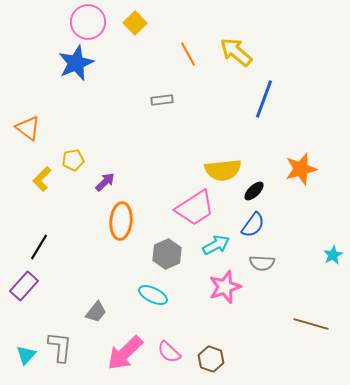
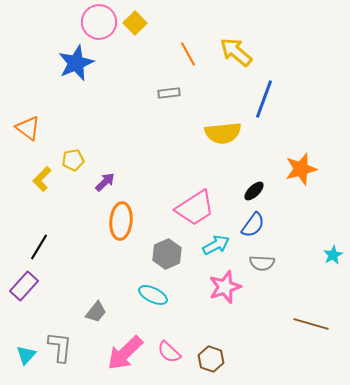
pink circle: moved 11 px right
gray rectangle: moved 7 px right, 7 px up
yellow semicircle: moved 37 px up
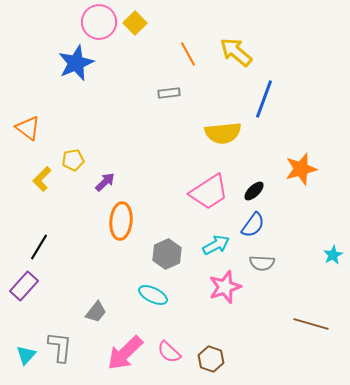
pink trapezoid: moved 14 px right, 16 px up
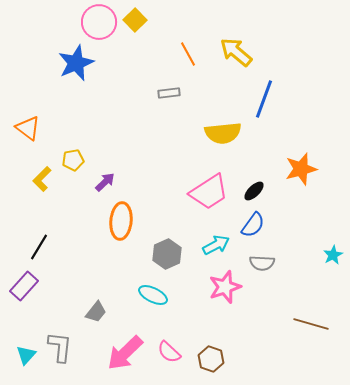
yellow square: moved 3 px up
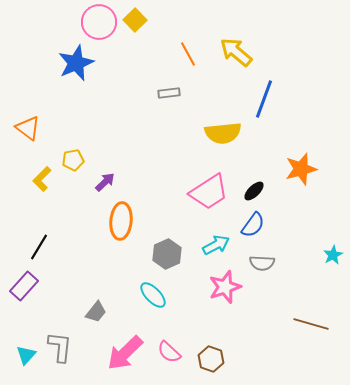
cyan ellipse: rotated 20 degrees clockwise
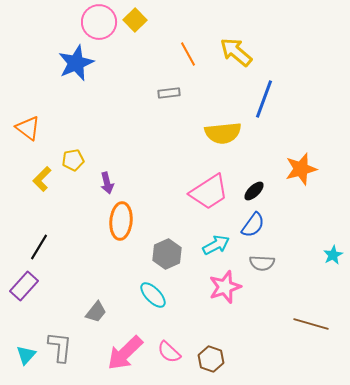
purple arrow: moved 2 px right, 1 px down; rotated 120 degrees clockwise
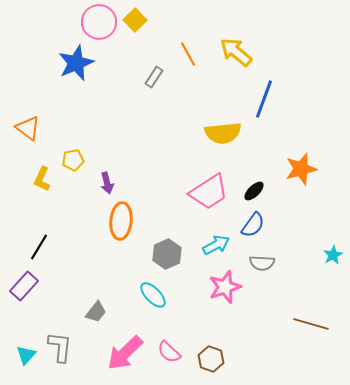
gray rectangle: moved 15 px left, 16 px up; rotated 50 degrees counterclockwise
yellow L-shape: rotated 20 degrees counterclockwise
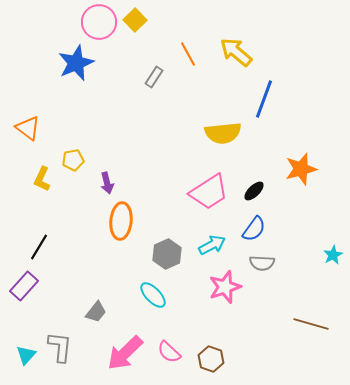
blue semicircle: moved 1 px right, 4 px down
cyan arrow: moved 4 px left
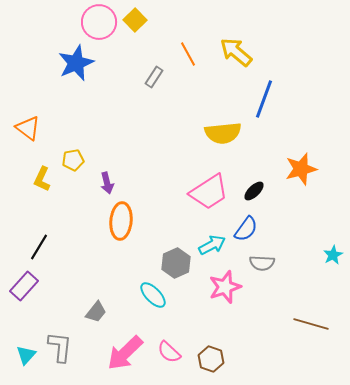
blue semicircle: moved 8 px left
gray hexagon: moved 9 px right, 9 px down
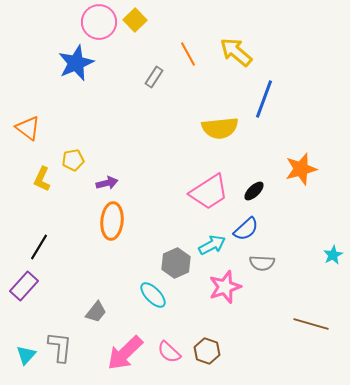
yellow semicircle: moved 3 px left, 5 px up
purple arrow: rotated 90 degrees counterclockwise
orange ellipse: moved 9 px left
blue semicircle: rotated 12 degrees clockwise
brown hexagon: moved 4 px left, 8 px up
